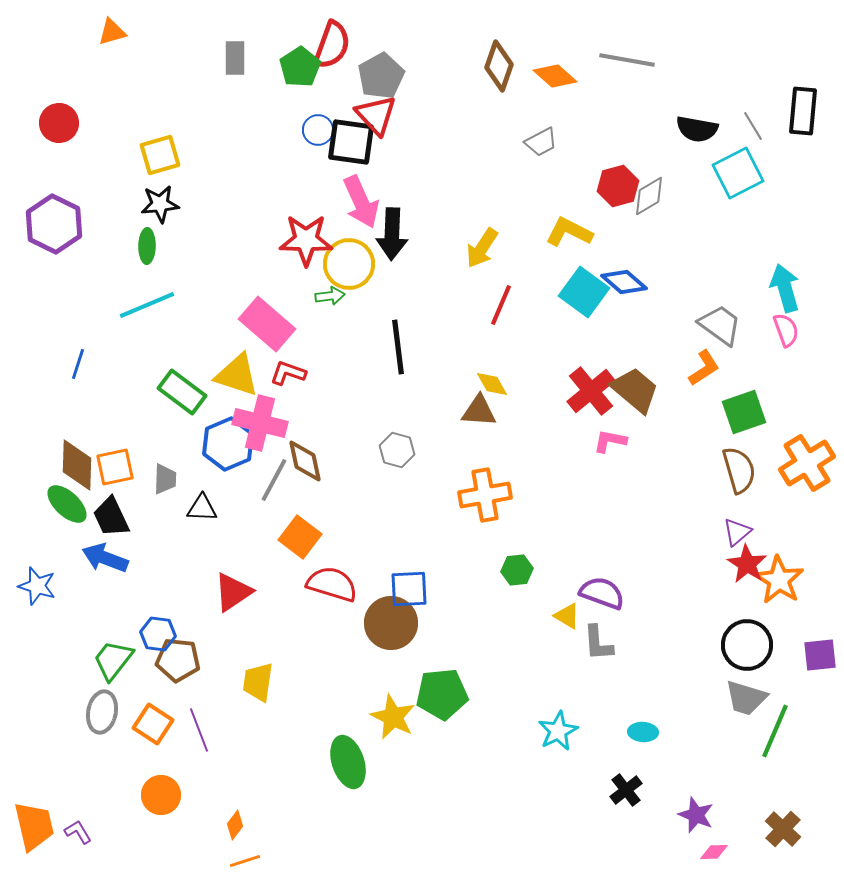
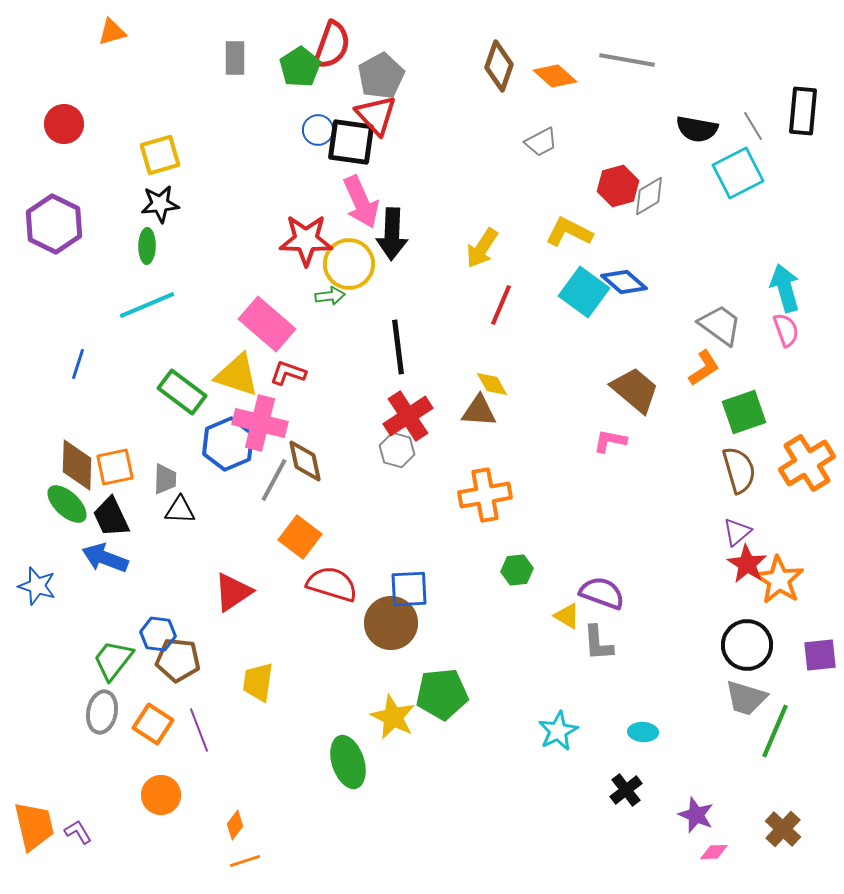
red circle at (59, 123): moved 5 px right, 1 px down
red cross at (591, 391): moved 183 px left, 25 px down; rotated 6 degrees clockwise
black triangle at (202, 508): moved 22 px left, 2 px down
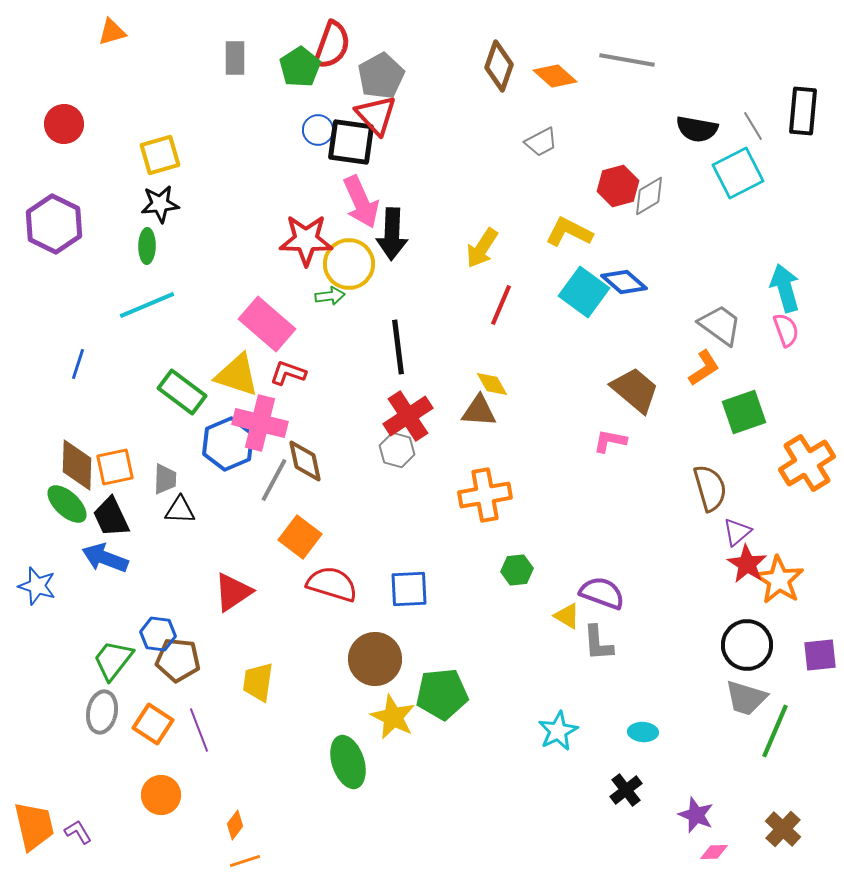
brown semicircle at (739, 470): moved 29 px left, 18 px down
brown circle at (391, 623): moved 16 px left, 36 px down
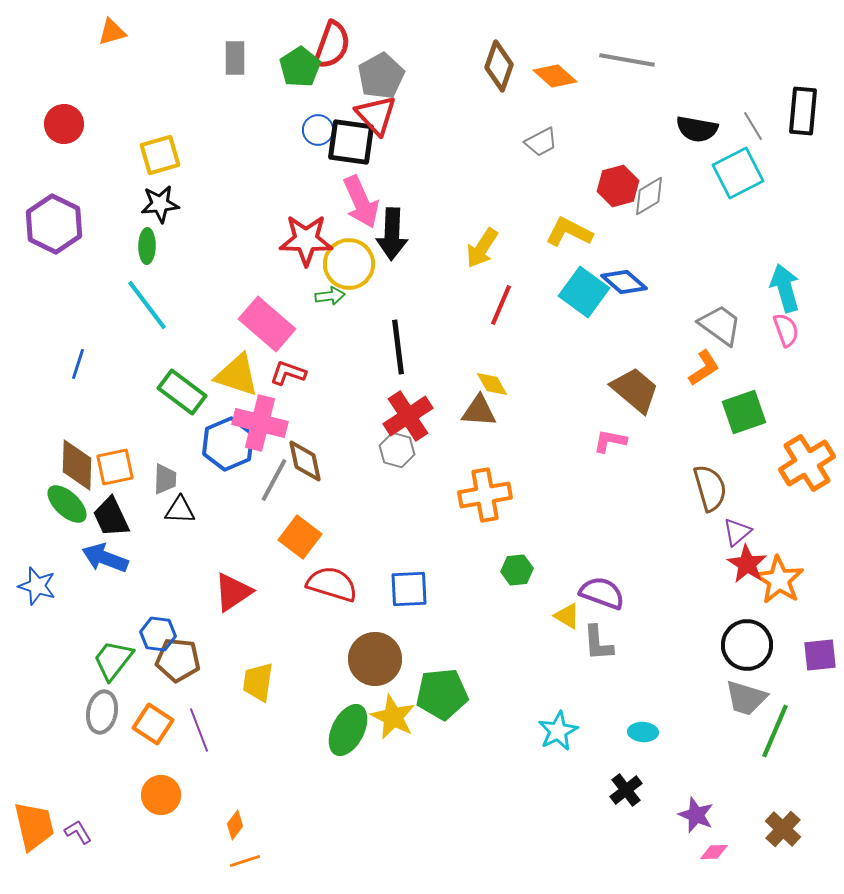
cyan line at (147, 305): rotated 76 degrees clockwise
green ellipse at (348, 762): moved 32 px up; rotated 45 degrees clockwise
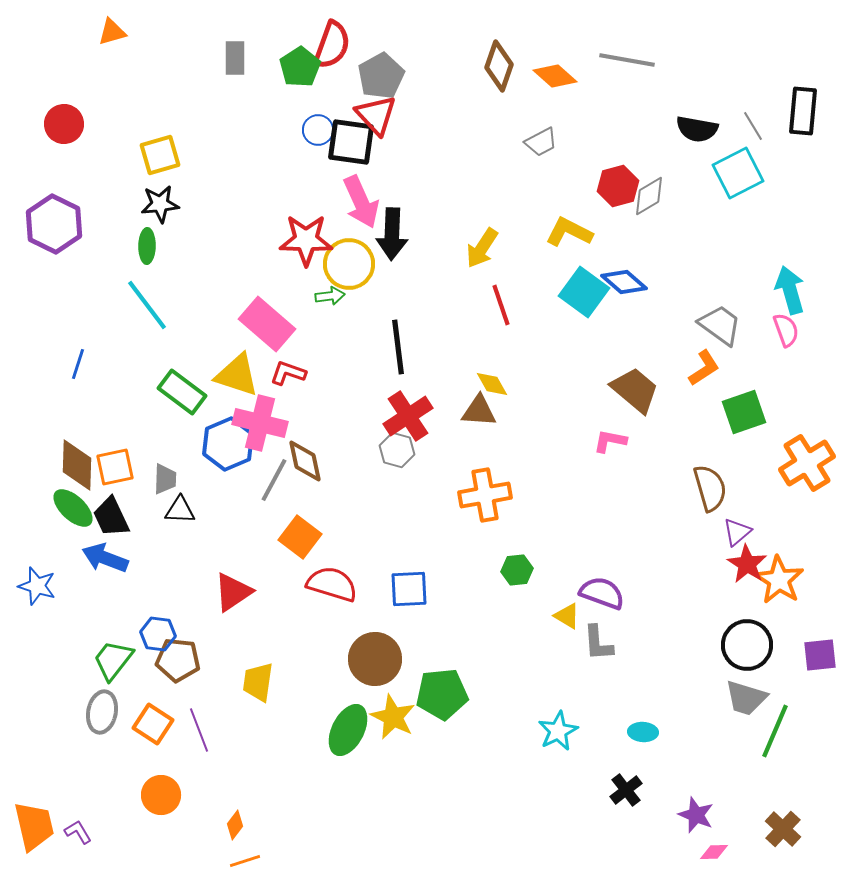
cyan arrow at (785, 288): moved 5 px right, 2 px down
red line at (501, 305): rotated 42 degrees counterclockwise
green ellipse at (67, 504): moved 6 px right, 4 px down
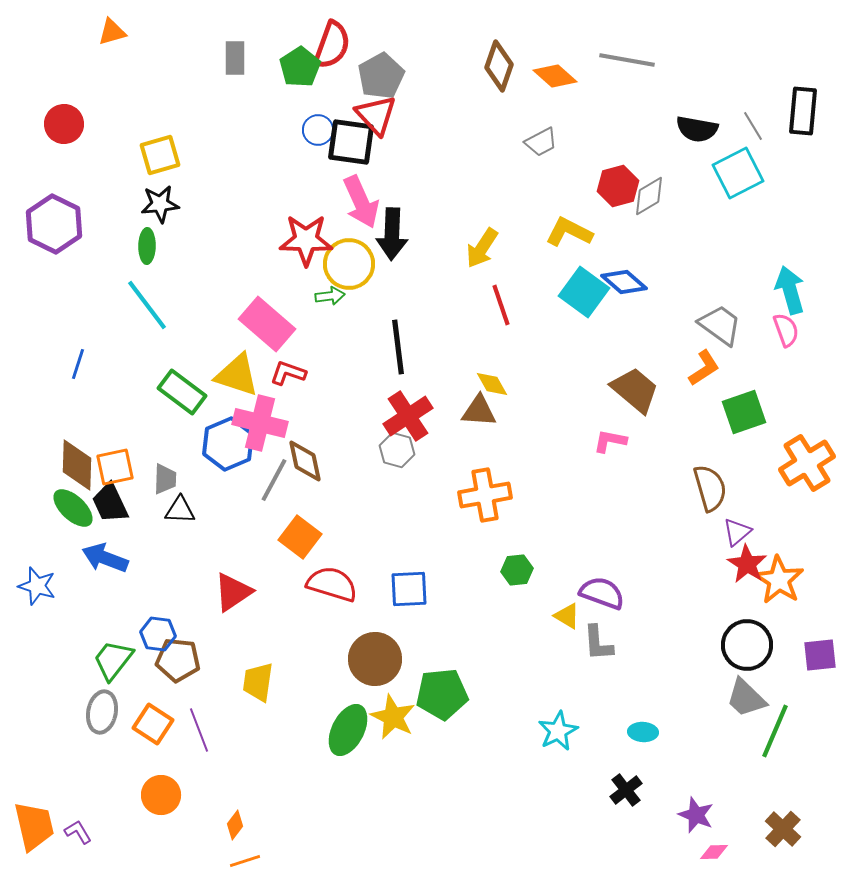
black trapezoid at (111, 517): moved 1 px left, 14 px up
gray trapezoid at (746, 698): rotated 27 degrees clockwise
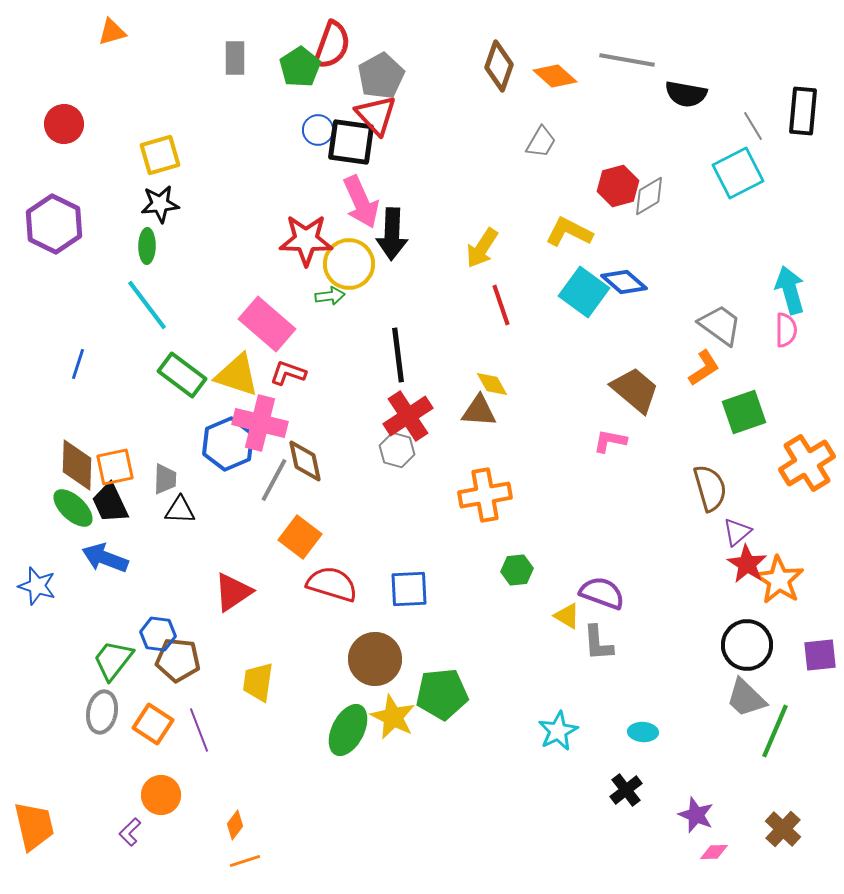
black semicircle at (697, 129): moved 11 px left, 35 px up
gray trapezoid at (541, 142): rotated 32 degrees counterclockwise
pink semicircle at (786, 330): rotated 20 degrees clockwise
black line at (398, 347): moved 8 px down
green rectangle at (182, 392): moved 17 px up
purple L-shape at (78, 832): moved 52 px right; rotated 104 degrees counterclockwise
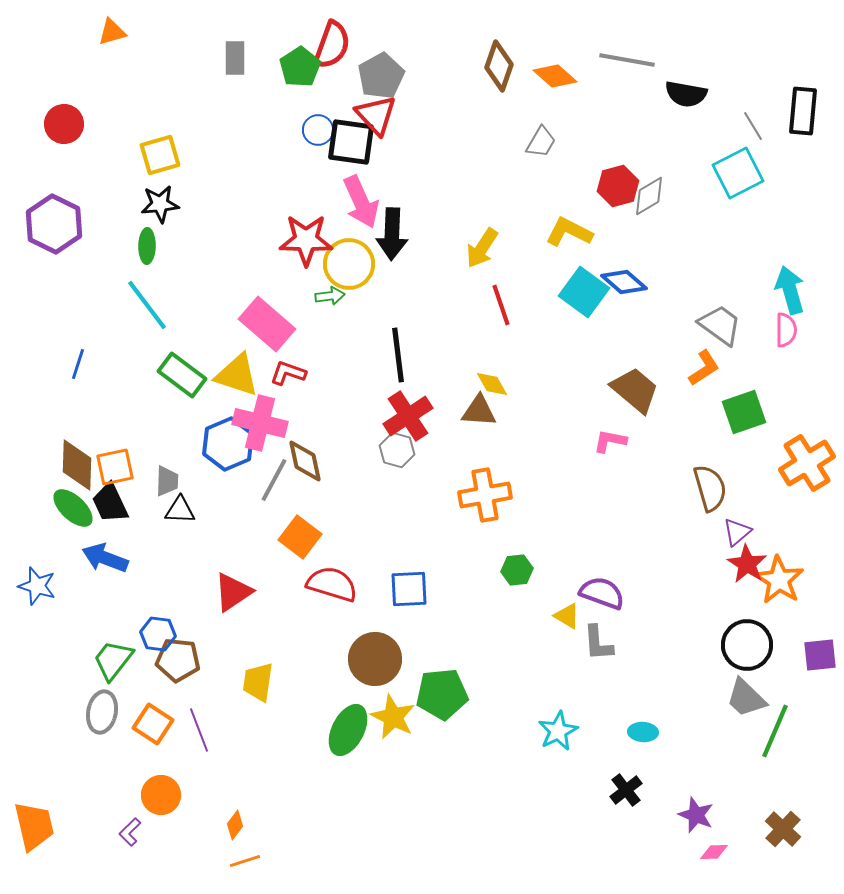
gray trapezoid at (165, 479): moved 2 px right, 2 px down
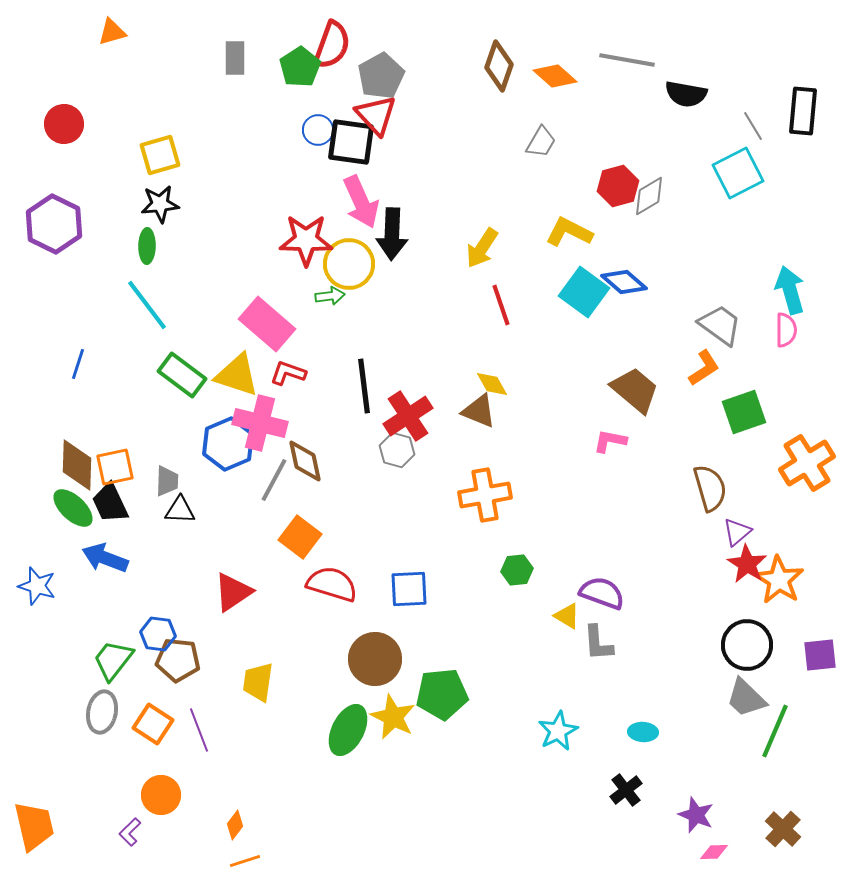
black line at (398, 355): moved 34 px left, 31 px down
brown triangle at (479, 411): rotated 18 degrees clockwise
